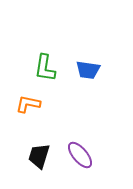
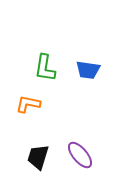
black trapezoid: moved 1 px left, 1 px down
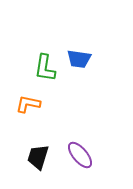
blue trapezoid: moved 9 px left, 11 px up
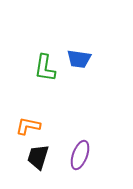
orange L-shape: moved 22 px down
purple ellipse: rotated 60 degrees clockwise
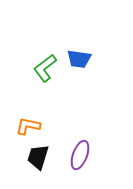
green L-shape: rotated 44 degrees clockwise
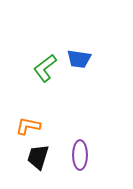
purple ellipse: rotated 20 degrees counterclockwise
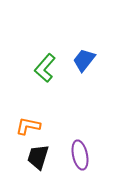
blue trapezoid: moved 5 px right, 1 px down; rotated 120 degrees clockwise
green L-shape: rotated 12 degrees counterclockwise
purple ellipse: rotated 12 degrees counterclockwise
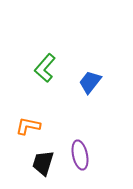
blue trapezoid: moved 6 px right, 22 px down
black trapezoid: moved 5 px right, 6 px down
